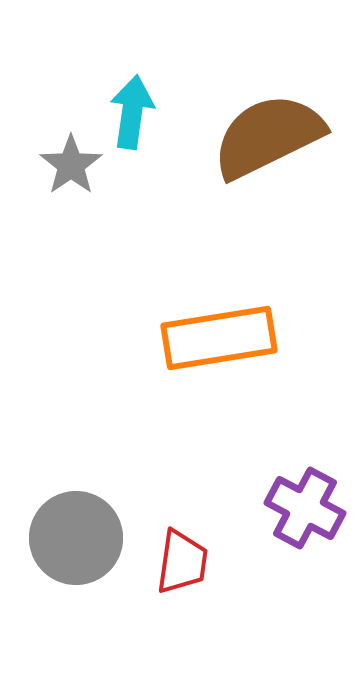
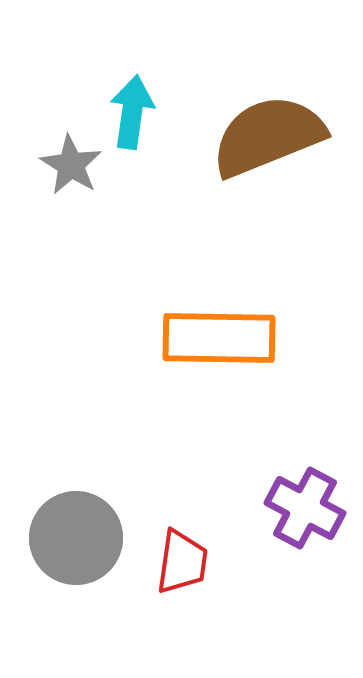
brown semicircle: rotated 4 degrees clockwise
gray star: rotated 6 degrees counterclockwise
orange rectangle: rotated 10 degrees clockwise
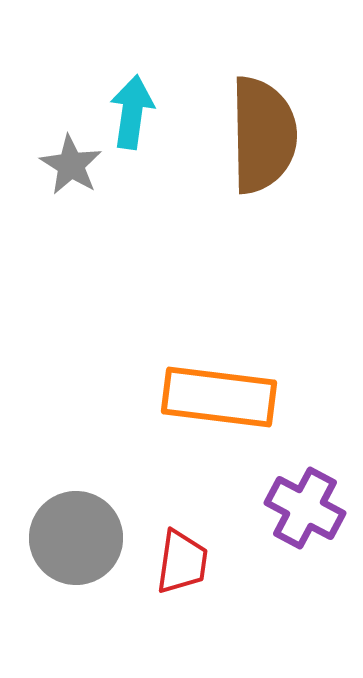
brown semicircle: moved 5 px left, 1 px up; rotated 111 degrees clockwise
orange rectangle: moved 59 px down; rotated 6 degrees clockwise
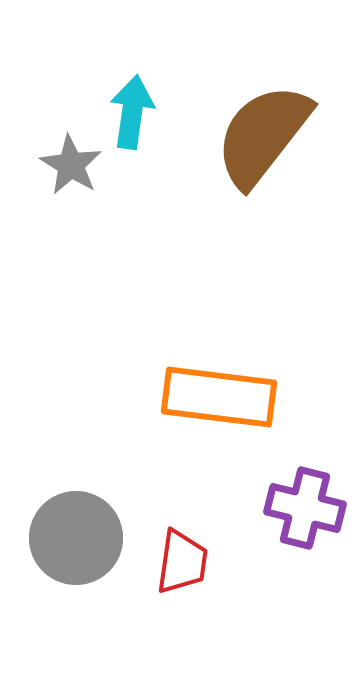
brown semicircle: rotated 141 degrees counterclockwise
purple cross: rotated 14 degrees counterclockwise
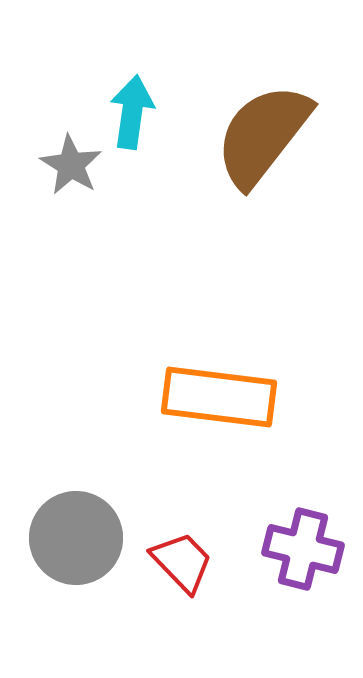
purple cross: moved 2 px left, 41 px down
red trapezoid: rotated 52 degrees counterclockwise
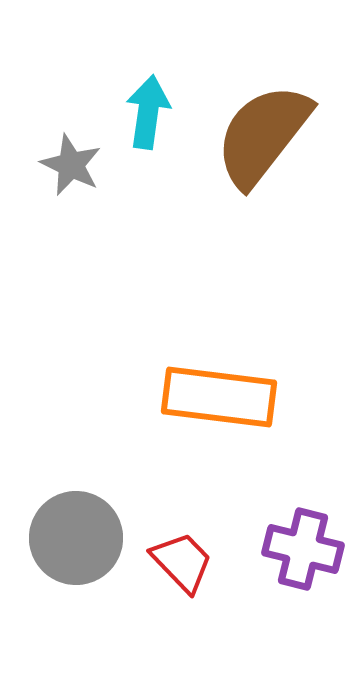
cyan arrow: moved 16 px right
gray star: rotated 6 degrees counterclockwise
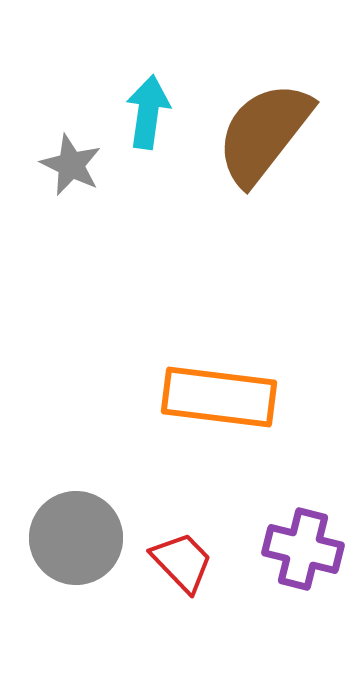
brown semicircle: moved 1 px right, 2 px up
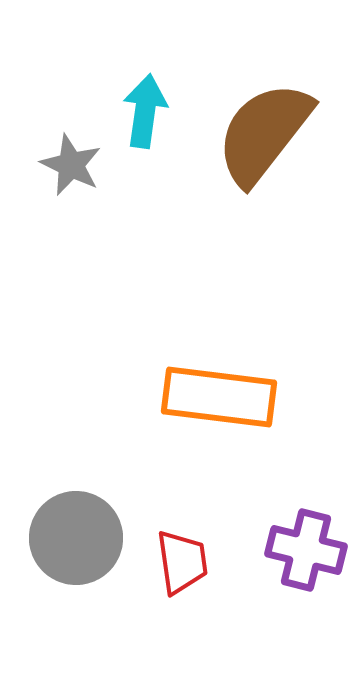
cyan arrow: moved 3 px left, 1 px up
purple cross: moved 3 px right, 1 px down
red trapezoid: rotated 36 degrees clockwise
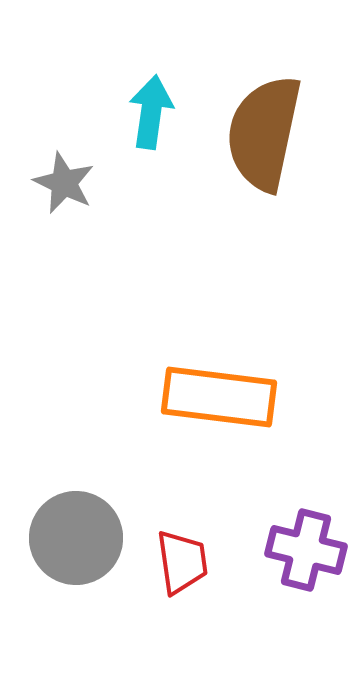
cyan arrow: moved 6 px right, 1 px down
brown semicircle: rotated 26 degrees counterclockwise
gray star: moved 7 px left, 18 px down
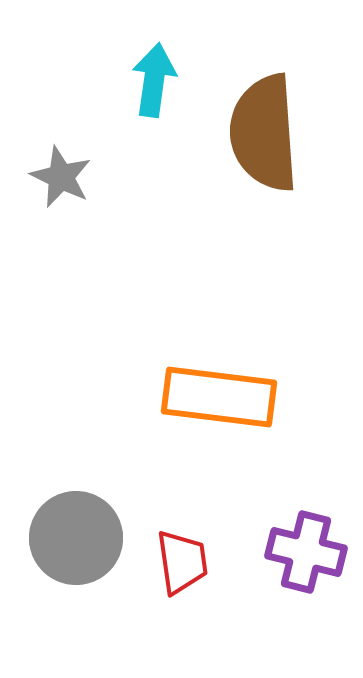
cyan arrow: moved 3 px right, 32 px up
brown semicircle: rotated 16 degrees counterclockwise
gray star: moved 3 px left, 6 px up
purple cross: moved 2 px down
